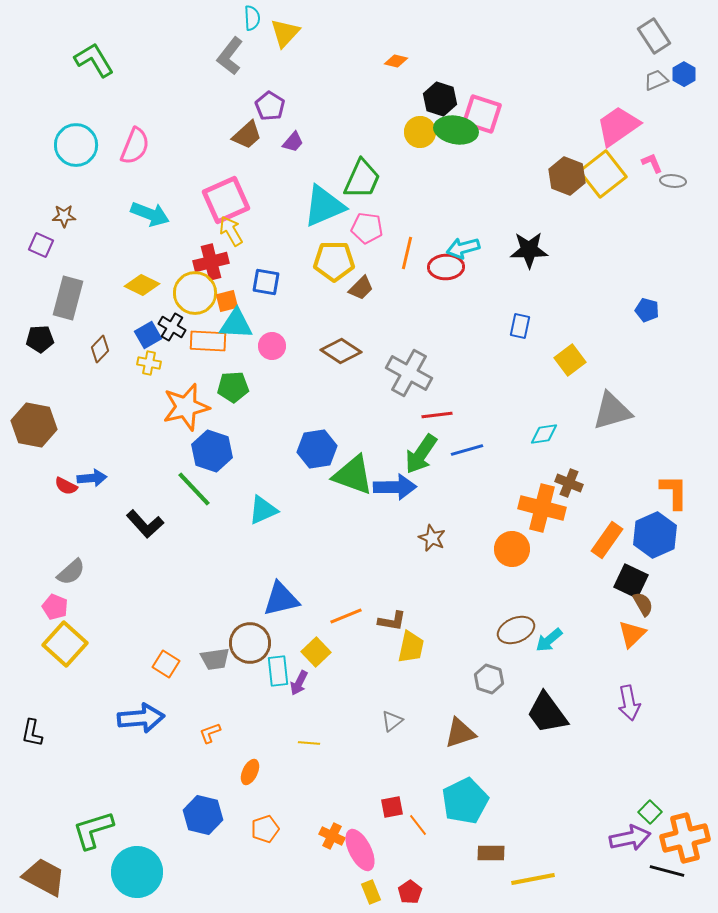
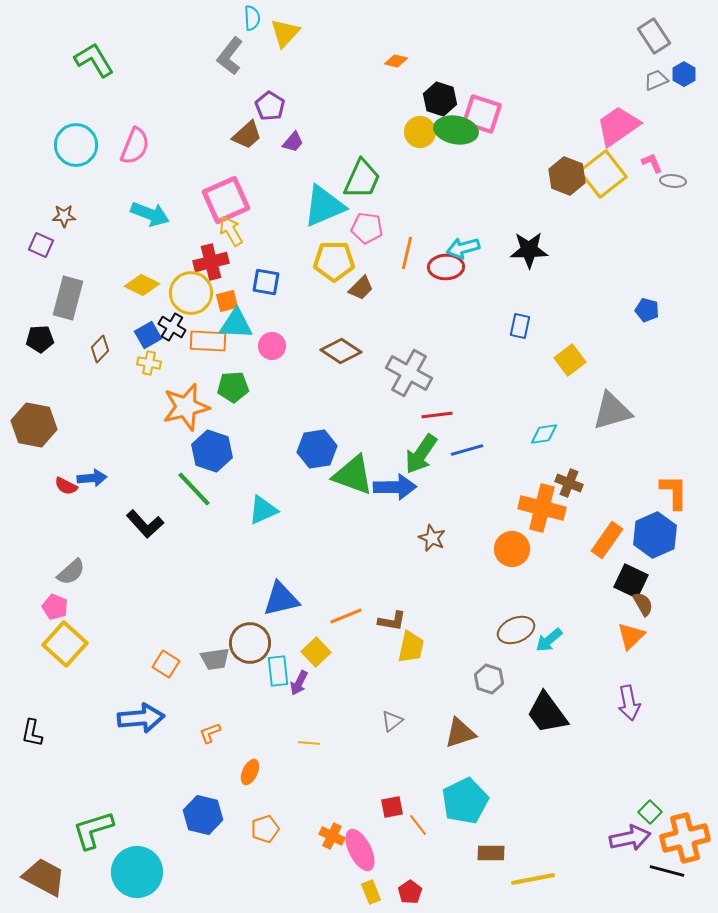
yellow circle at (195, 293): moved 4 px left
orange triangle at (632, 634): moved 1 px left, 2 px down
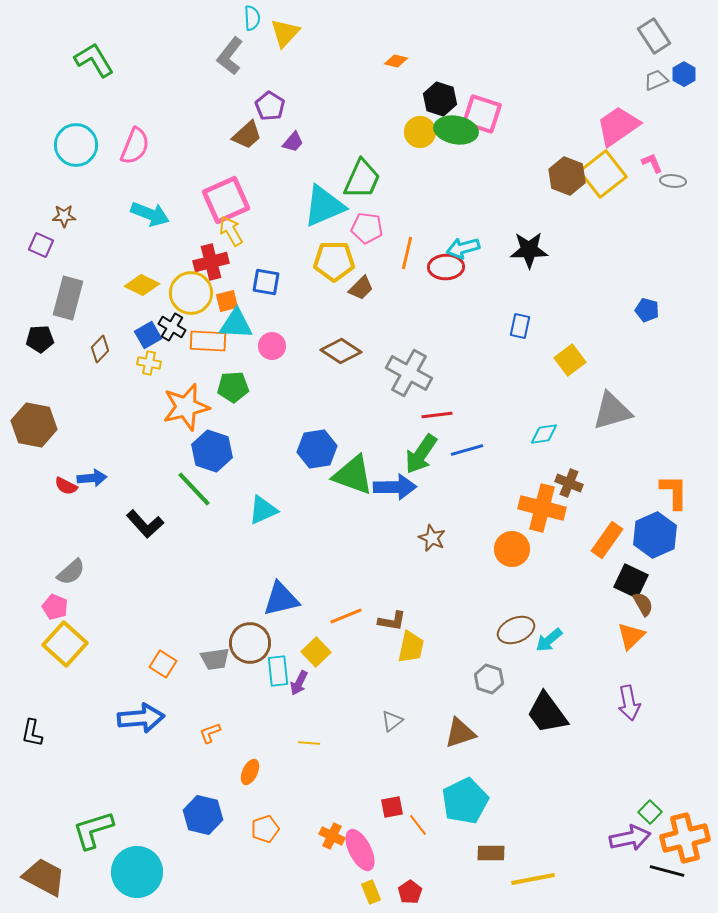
orange square at (166, 664): moved 3 px left
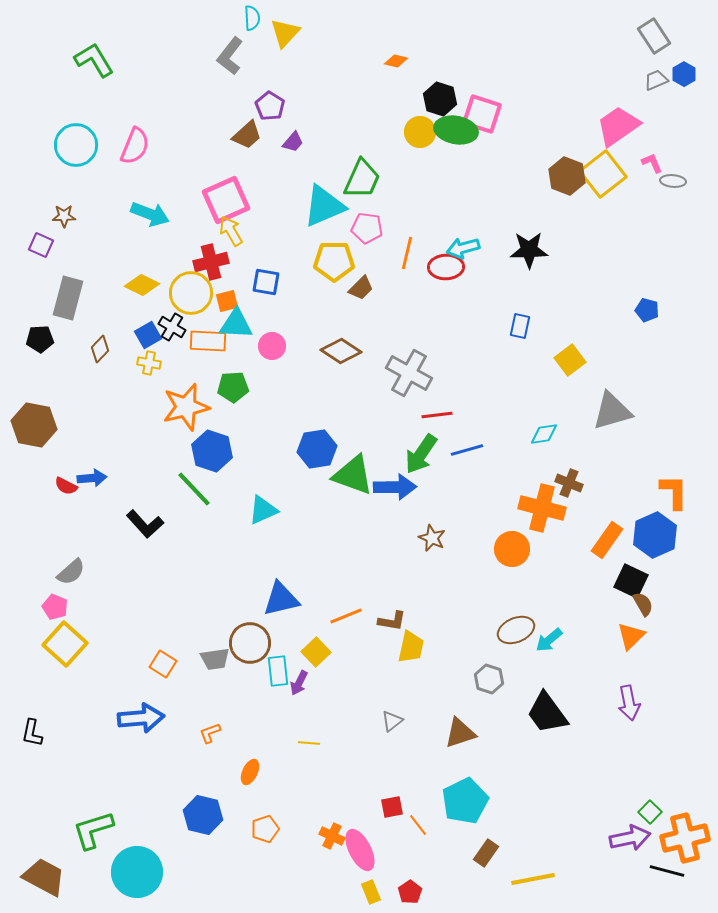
brown rectangle at (491, 853): moved 5 px left; rotated 56 degrees counterclockwise
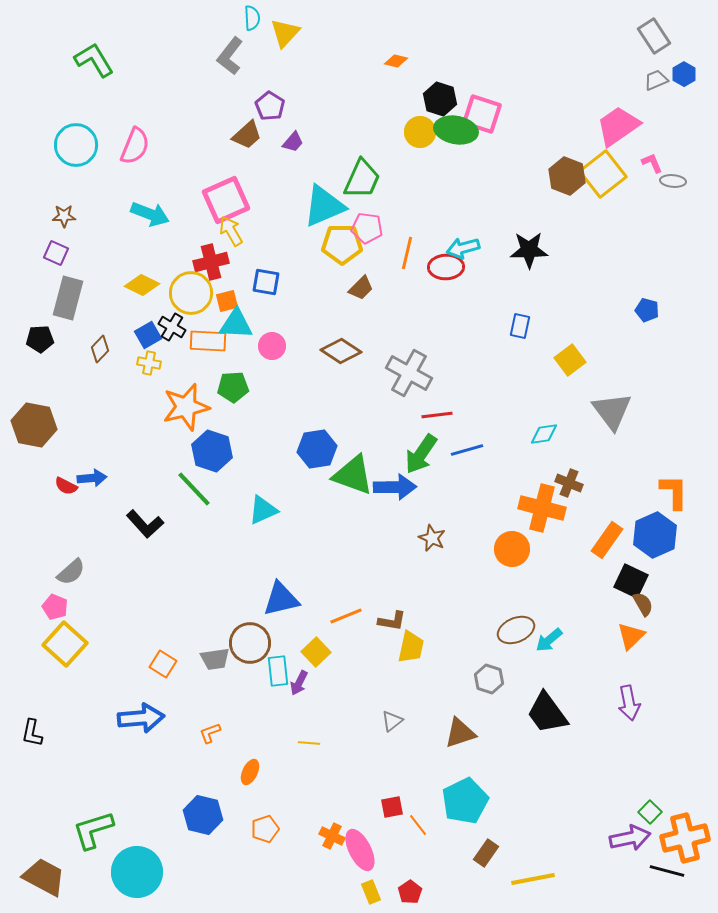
purple square at (41, 245): moved 15 px right, 8 px down
yellow pentagon at (334, 261): moved 8 px right, 17 px up
gray triangle at (612, 411): rotated 51 degrees counterclockwise
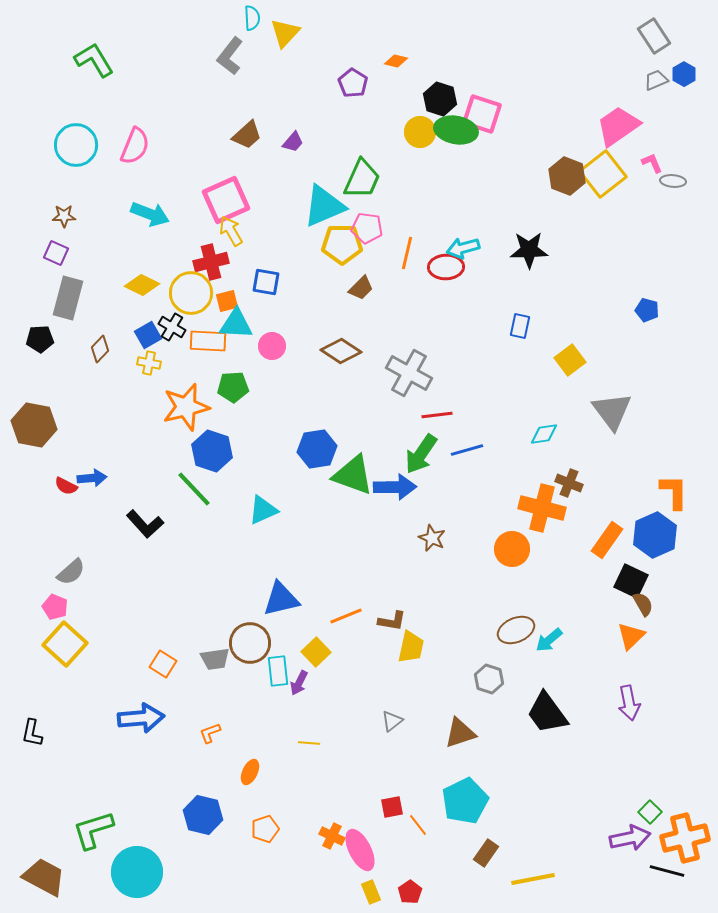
purple pentagon at (270, 106): moved 83 px right, 23 px up
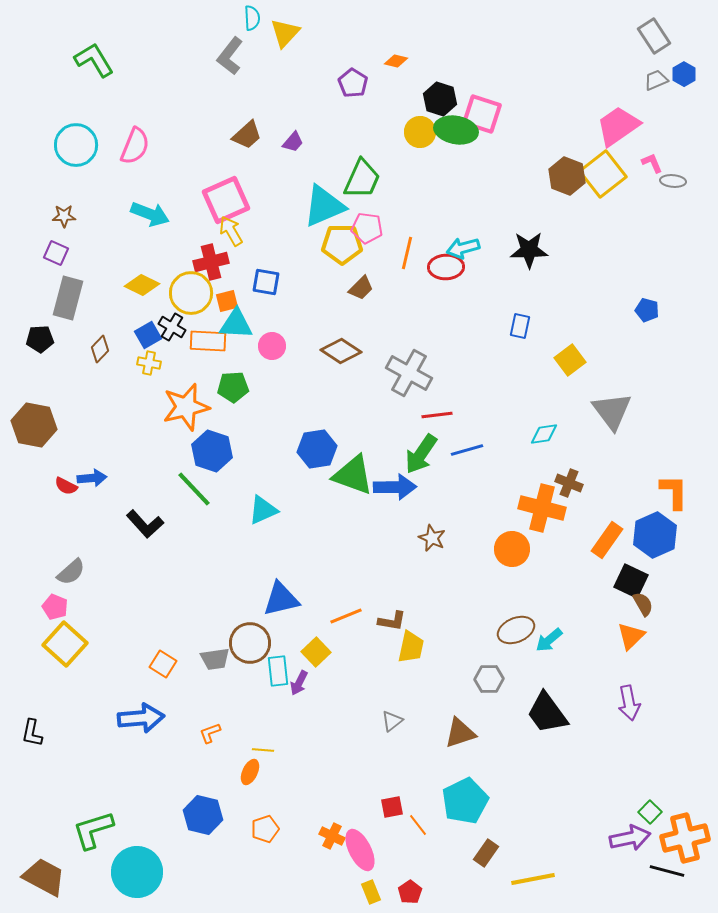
gray hexagon at (489, 679): rotated 20 degrees counterclockwise
yellow line at (309, 743): moved 46 px left, 7 px down
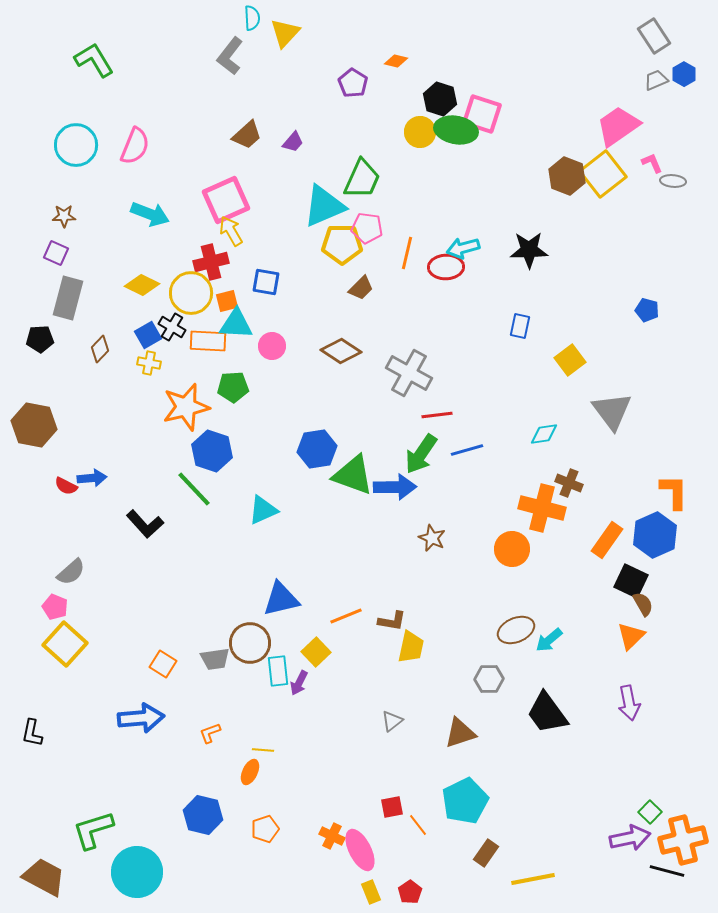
orange cross at (685, 838): moved 2 px left, 2 px down
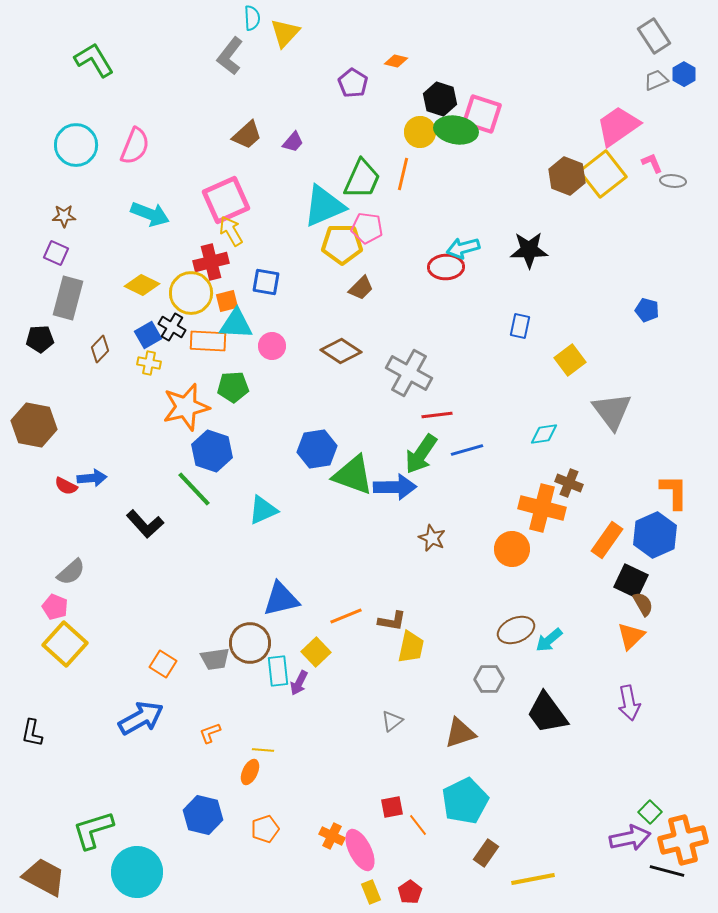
orange line at (407, 253): moved 4 px left, 79 px up
blue arrow at (141, 718): rotated 24 degrees counterclockwise
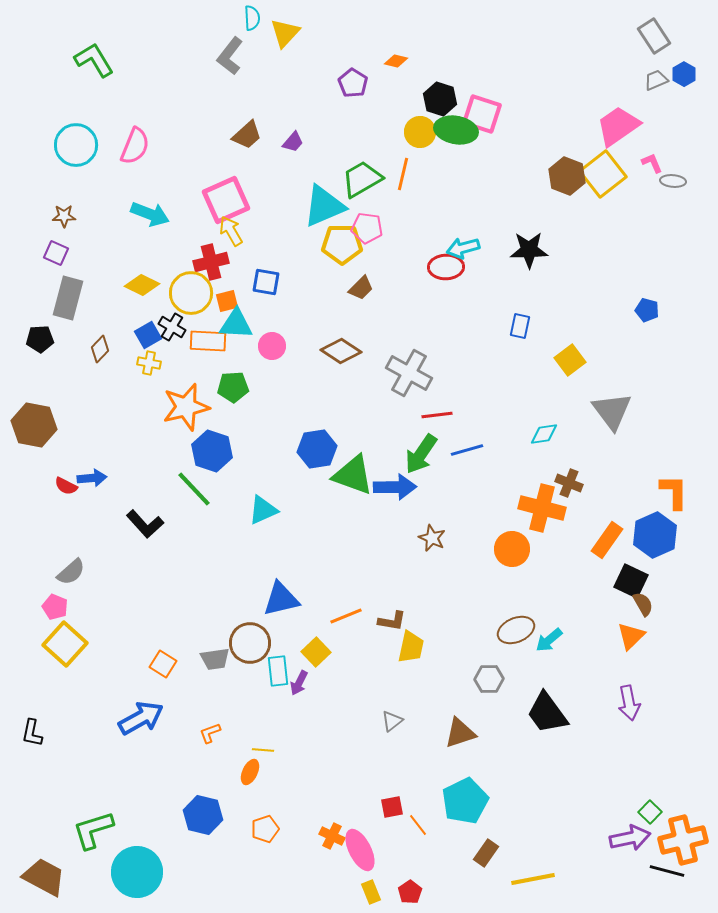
green trapezoid at (362, 179): rotated 144 degrees counterclockwise
